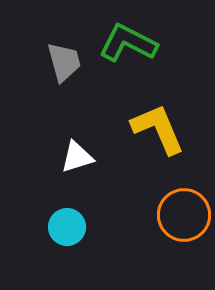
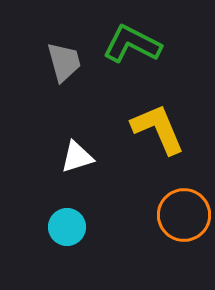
green L-shape: moved 4 px right, 1 px down
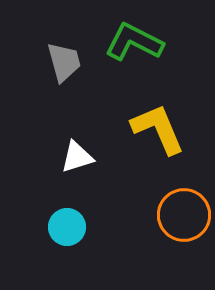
green L-shape: moved 2 px right, 2 px up
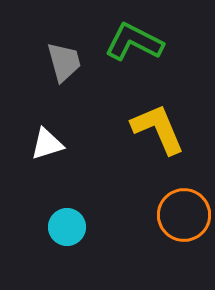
white triangle: moved 30 px left, 13 px up
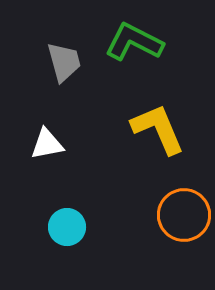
white triangle: rotated 6 degrees clockwise
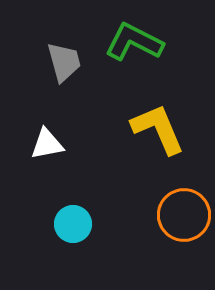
cyan circle: moved 6 px right, 3 px up
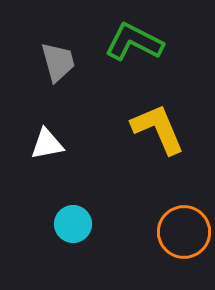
gray trapezoid: moved 6 px left
orange circle: moved 17 px down
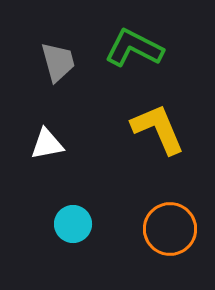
green L-shape: moved 6 px down
orange circle: moved 14 px left, 3 px up
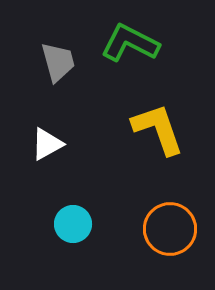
green L-shape: moved 4 px left, 5 px up
yellow L-shape: rotated 4 degrees clockwise
white triangle: rotated 18 degrees counterclockwise
